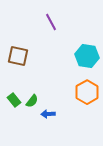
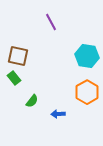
green rectangle: moved 22 px up
blue arrow: moved 10 px right
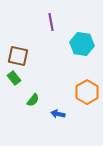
purple line: rotated 18 degrees clockwise
cyan hexagon: moved 5 px left, 12 px up
green semicircle: moved 1 px right, 1 px up
blue arrow: rotated 16 degrees clockwise
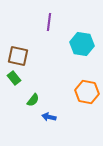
purple line: moved 2 px left; rotated 18 degrees clockwise
orange hexagon: rotated 20 degrees counterclockwise
blue arrow: moved 9 px left, 3 px down
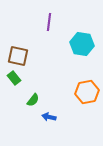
orange hexagon: rotated 20 degrees counterclockwise
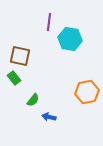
cyan hexagon: moved 12 px left, 5 px up
brown square: moved 2 px right
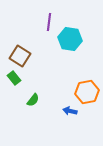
brown square: rotated 20 degrees clockwise
blue arrow: moved 21 px right, 6 px up
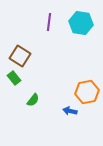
cyan hexagon: moved 11 px right, 16 px up
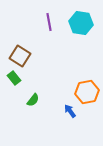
purple line: rotated 18 degrees counterclockwise
blue arrow: rotated 40 degrees clockwise
